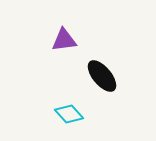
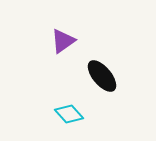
purple triangle: moved 1 px left, 1 px down; rotated 28 degrees counterclockwise
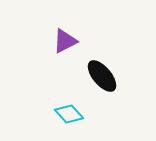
purple triangle: moved 2 px right; rotated 8 degrees clockwise
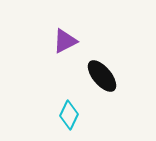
cyan diamond: moved 1 px down; rotated 68 degrees clockwise
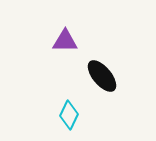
purple triangle: rotated 28 degrees clockwise
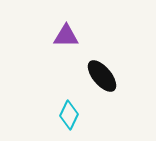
purple triangle: moved 1 px right, 5 px up
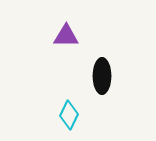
black ellipse: rotated 40 degrees clockwise
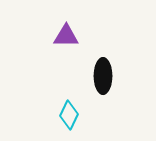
black ellipse: moved 1 px right
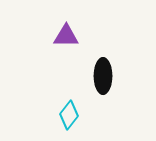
cyan diamond: rotated 12 degrees clockwise
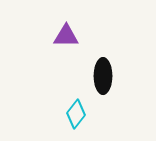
cyan diamond: moved 7 px right, 1 px up
